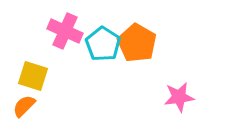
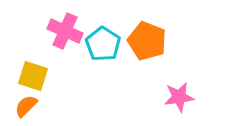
orange pentagon: moved 10 px right, 2 px up; rotated 9 degrees counterclockwise
orange semicircle: moved 2 px right
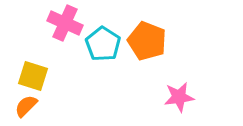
pink cross: moved 8 px up
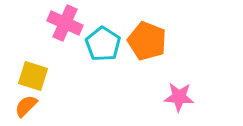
pink star: rotated 12 degrees clockwise
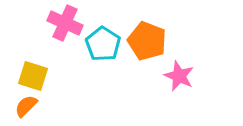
pink star: moved 21 px up; rotated 20 degrees clockwise
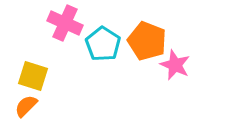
pink star: moved 4 px left, 11 px up
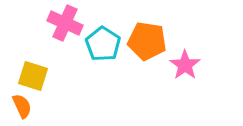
orange pentagon: rotated 12 degrees counterclockwise
pink star: moved 10 px right; rotated 12 degrees clockwise
orange semicircle: moved 4 px left; rotated 110 degrees clockwise
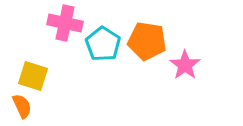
pink cross: rotated 12 degrees counterclockwise
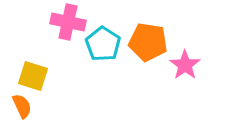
pink cross: moved 3 px right, 1 px up
orange pentagon: moved 1 px right, 1 px down
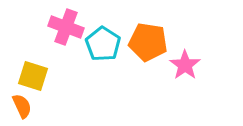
pink cross: moved 2 px left, 5 px down; rotated 8 degrees clockwise
